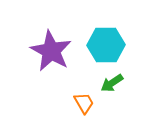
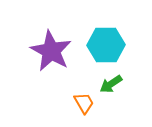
green arrow: moved 1 px left, 1 px down
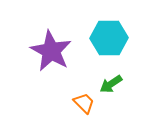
cyan hexagon: moved 3 px right, 7 px up
orange trapezoid: rotated 15 degrees counterclockwise
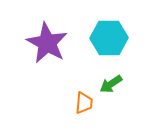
purple star: moved 4 px left, 8 px up
orange trapezoid: rotated 50 degrees clockwise
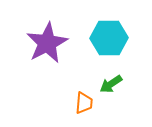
purple star: rotated 15 degrees clockwise
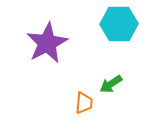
cyan hexagon: moved 10 px right, 14 px up
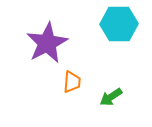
green arrow: moved 13 px down
orange trapezoid: moved 12 px left, 21 px up
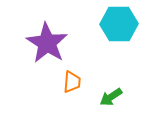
purple star: rotated 12 degrees counterclockwise
